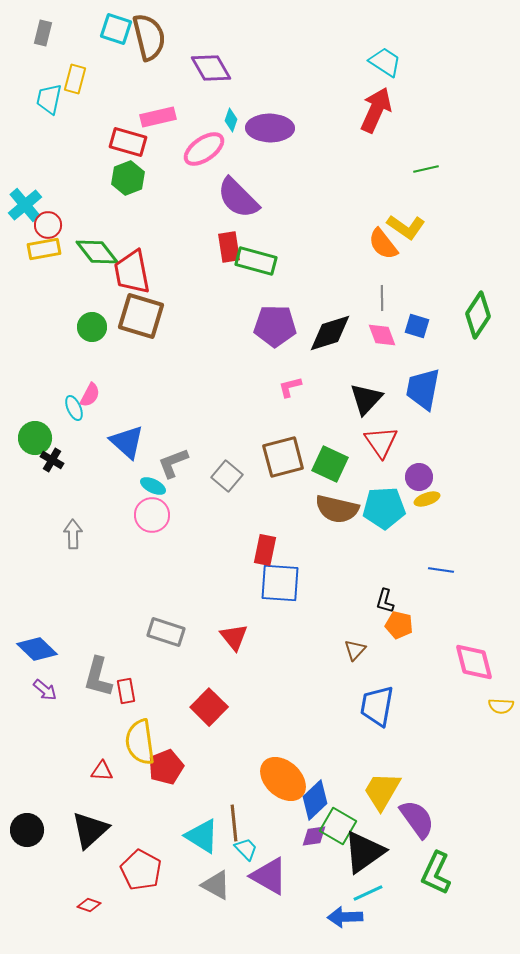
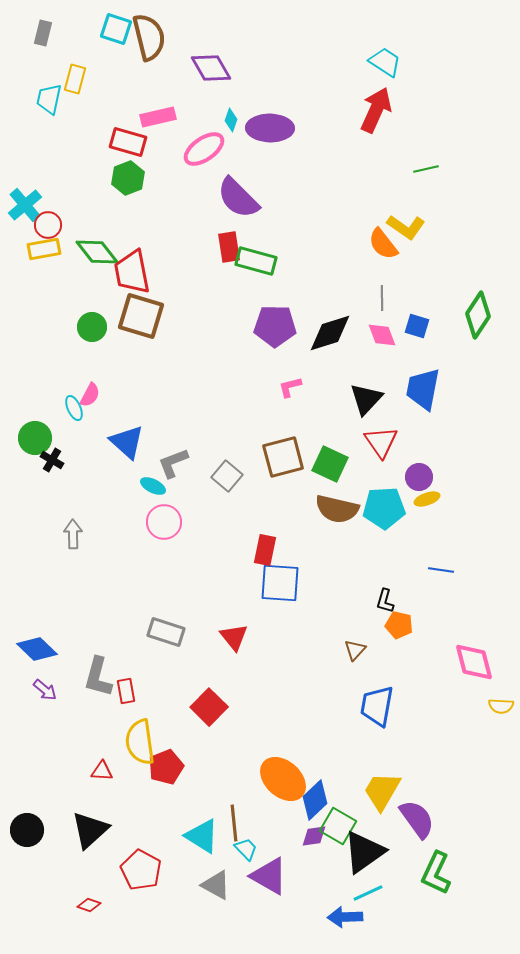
pink circle at (152, 515): moved 12 px right, 7 px down
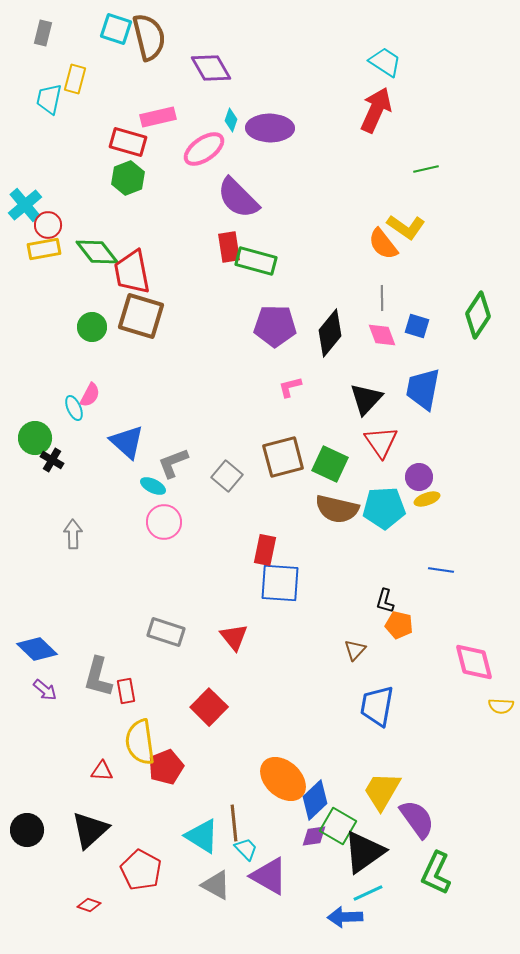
black diamond at (330, 333): rotated 33 degrees counterclockwise
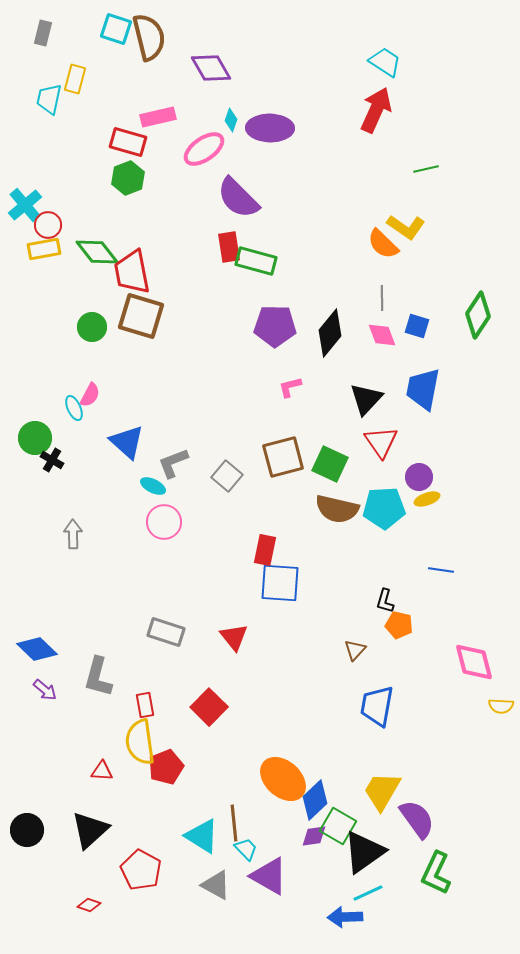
orange semicircle at (383, 244): rotated 8 degrees counterclockwise
red rectangle at (126, 691): moved 19 px right, 14 px down
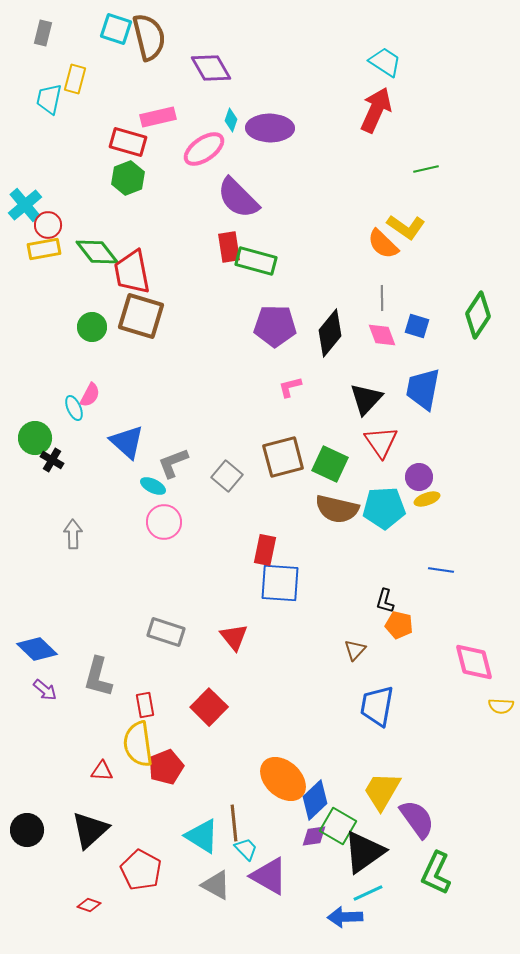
yellow semicircle at (140, 742): moved 2 px left, 2 px down
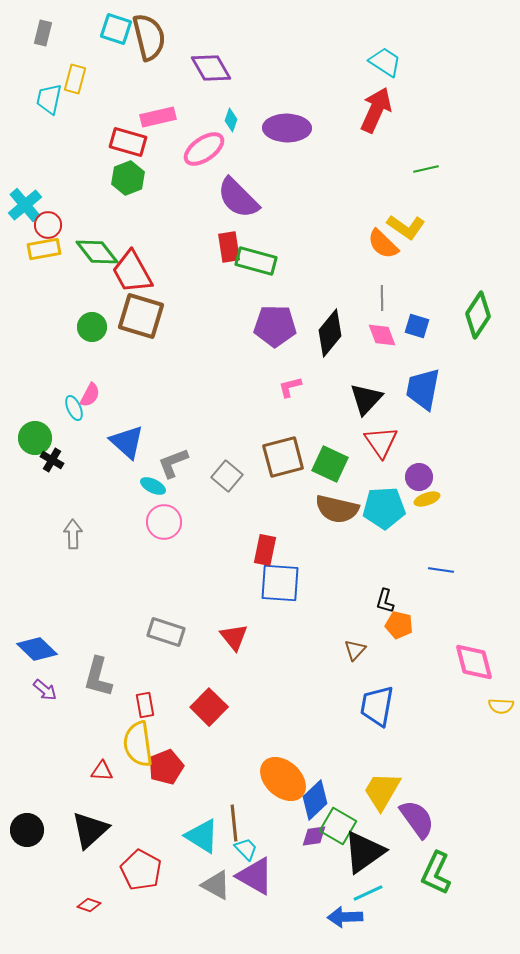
purple ellipse at (270, 128): moved 17 px right
red trapezoid at (132, 272): rotated 18 degrees counterclockwise
purple triangle at (269, 876): moved 14 px left
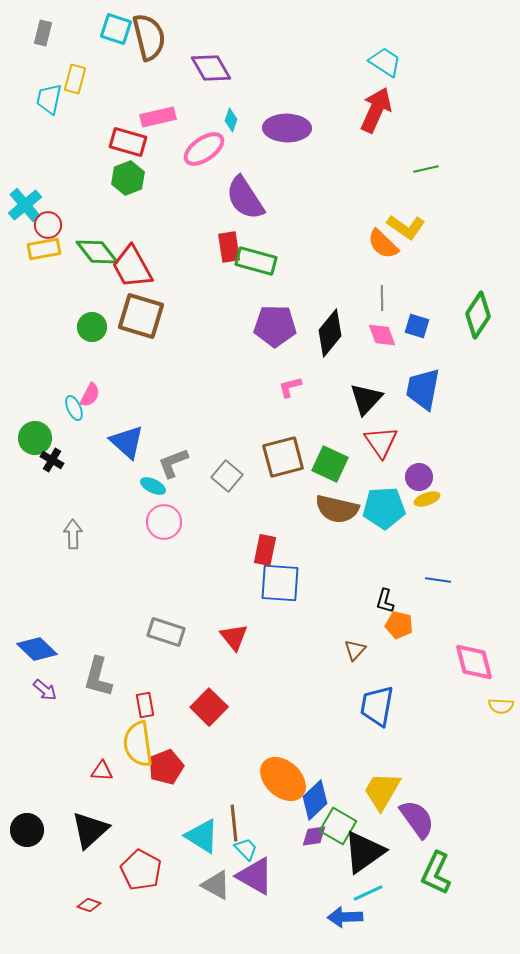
purple semicircle at (238, 198): moved 7 px right; rotated 12 degrees clockwise
red trapezoid at (132, 272): moved 5 px up
blue line at (441, 570): moved 3 px left, 10 px down
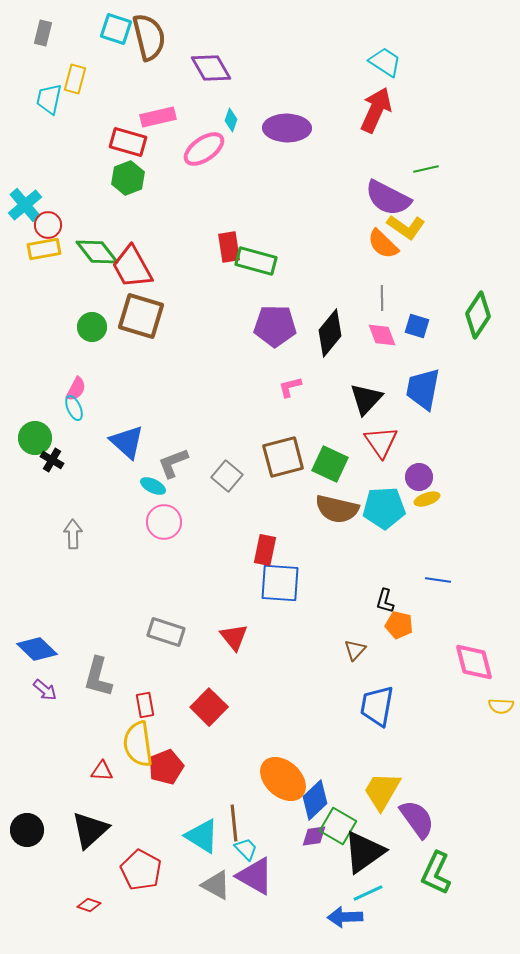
purple semicircle at (245, 198): moved 143 px right; rotated 30 degrees counterclockwise
pink semicircle at (90, 395): moved 14 px left, 6 px up
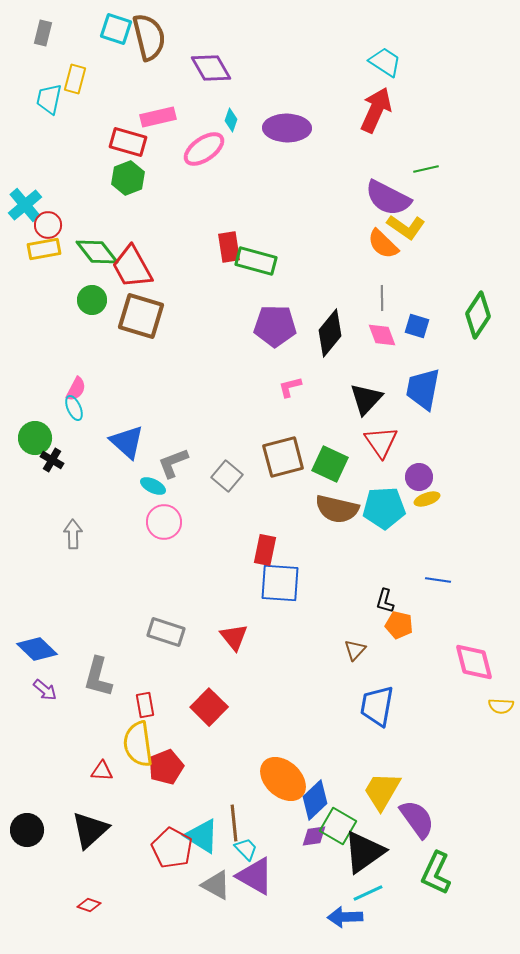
green circle at (92, 327): moved 27 px up
red pentagon at (141, 870): moved 31 px right, 22 px up
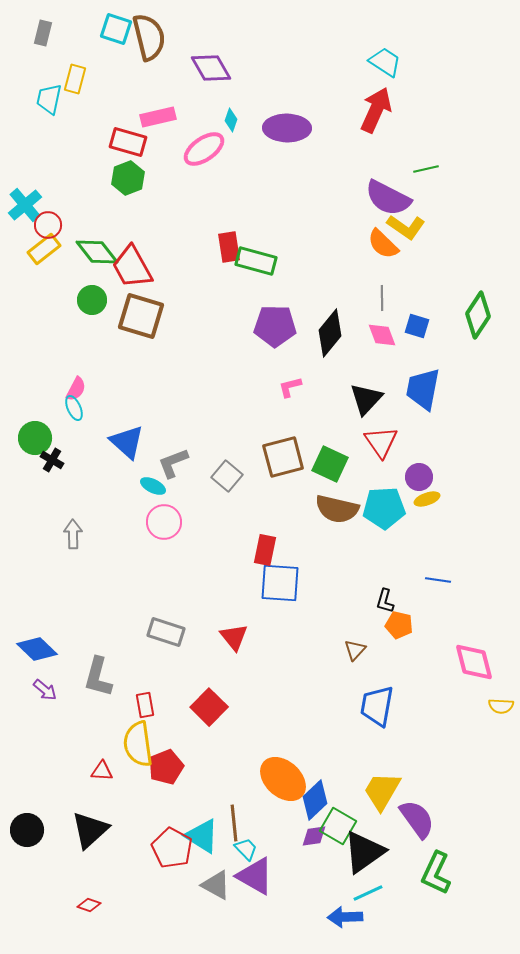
yellow rectangle at (44, 249): rotated 28 degrees counterclockwise
